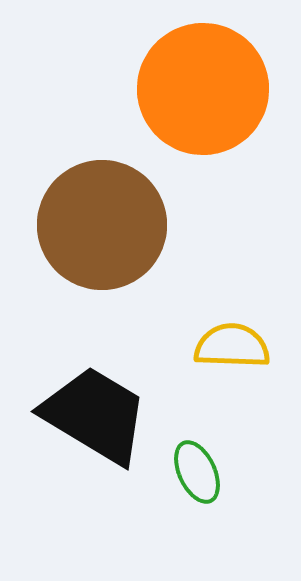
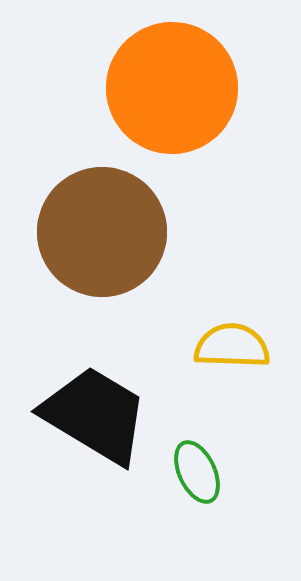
orange circle: moved 31 px left, 1 px up
brown circle: moved 7 px down
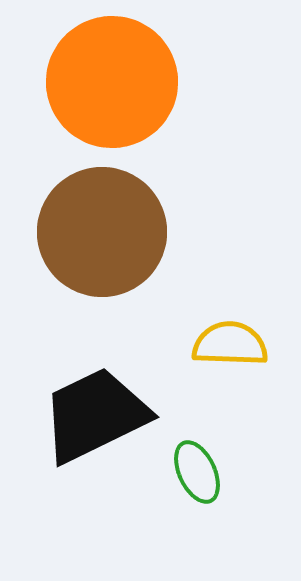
orange circle: moved 60 px left, 6 px up
yellow semicircle: moved 2 px left, 2 px up
black trapezoid: rotated 57 degrees counterclockwise
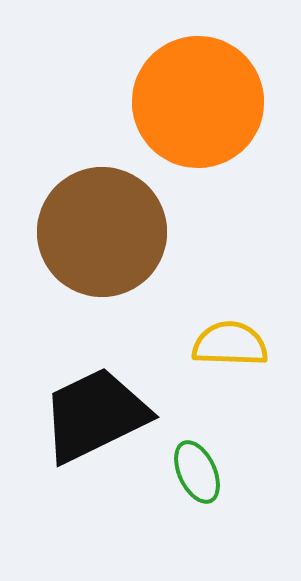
orange circle: moved 86 px right, 20 px down
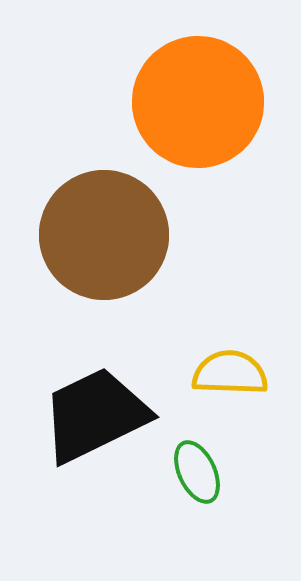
brown circle: moved 2 px right, 3 px down
yellow semicircle: moved 29 px down
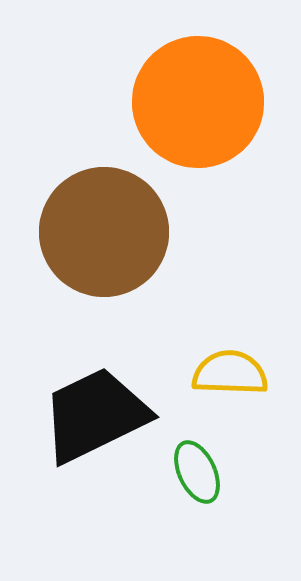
brown circle: moved 3 px up
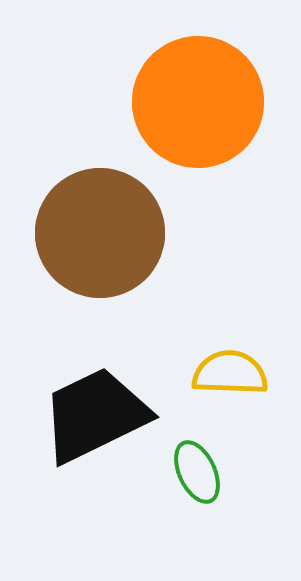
brown circle: moved 4 px left, 1 px down
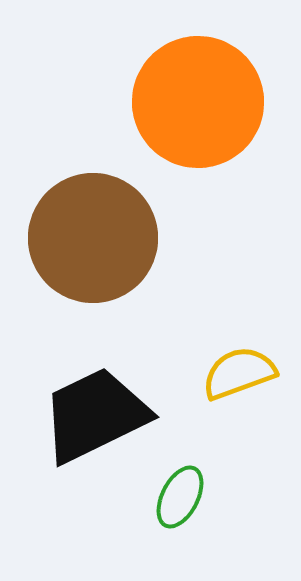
brown circle: moved 7 px left, 5 px down
yellow semicircle: moved 9 px right; rotated 22 degrees counterclockwise
green ellipse: moved 17 px left, 25 px down; rotated 52 degrees clockwise
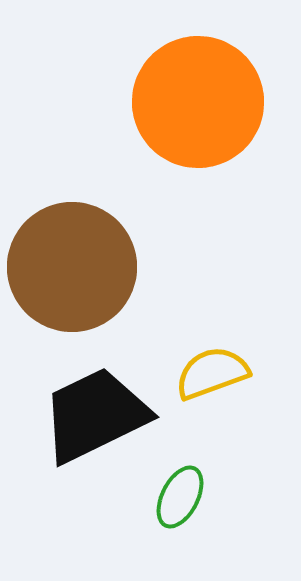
brown circle: moved 21 px left, 29 px down
yellow semicircle: moved 27 px left
